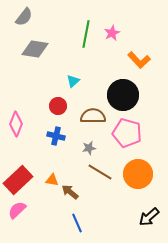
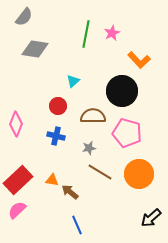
black circle: moved 1 px left, 4 px up
orange circle: moved 1 px right
black arrow: moved 2 px right, 1 px down
blue line: moved 2 px down
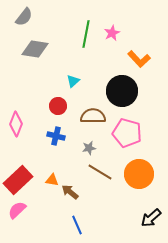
orange L-shape: moved 1 px up
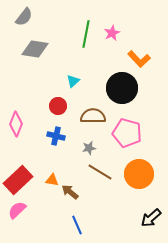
black circle: moved 3 px up
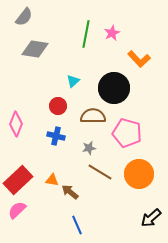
black circle: moved 8 px left
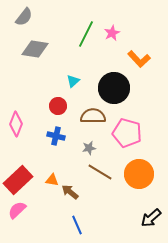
green line: rotated 16 degrees clockwise
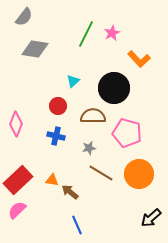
brown line: moved 1 px right, 1 px down
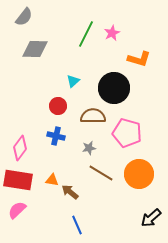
gray diamond: rotated 8 degrees counterclockwise
orange L-shape: rotated 30 degrees counterclockwise
pink diamond: moved 4 px right, 24 px down; rotated 15 degrees clockwise
red rectangle: rotated 52 degrees clockwise
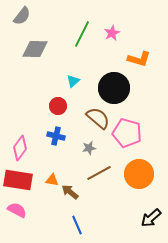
gray semicircle: moved 2 px left, 1 px up
green line: moved 4 px left
brown semicircle: moved 5 px right, 2 px down; rotated 40 degrees clockwise
brown line: moved 2 px left; rotated 60 degrees counterclockwise
pink semicircle: rotated 72 degrees clockwise
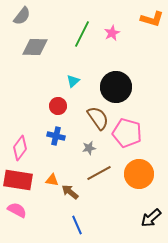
gray diamond: moved 2 px up
orange L-shape: moved 13 px right, 40 px up
black circle: moved 2 px right, 1 px up
brown semicircle: rotated 15 degrees clockwise
